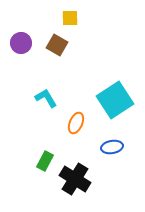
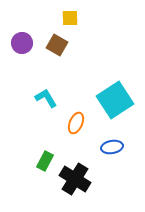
purple circle: moved 1 px right
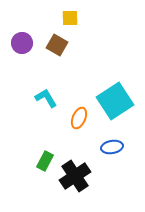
cyan square: moved 1 px down
orange ellipse: moved 3 px right, 5 px up
black cross: moved 3 px up; rotated 24 degrees clockwise
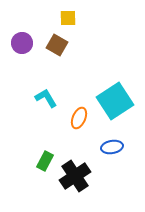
yellow square: moved 2 px left
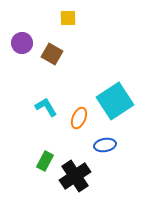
brown square: moved 5 px left, 9 px down
cyan L-shape: moved 9 px down
blue ellipse: moved 7 px left, 2 px up
